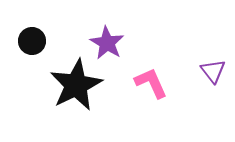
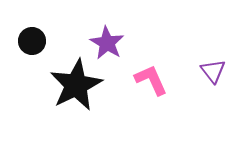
pink L-shape: moved 3 px up
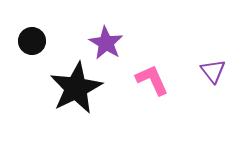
purple star: moved 1 px left
pink L-shape: moved 1 px right
black star: moved 3 px down
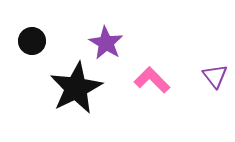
purple triangle: moved 2 px right, 5 px down
pink L-shape: rotated 21 degrees counterclockwise
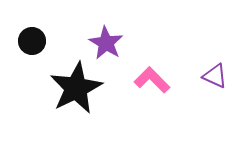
purple triangle: rotated 28 degrees counterclockwise
